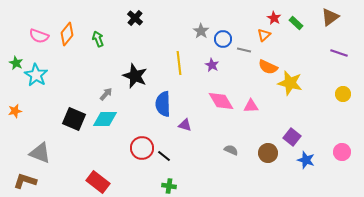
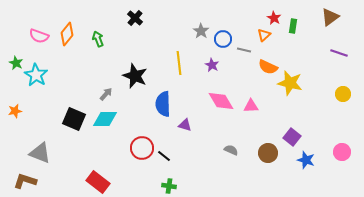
green rectangle: moved 3 px left, 3 px down; rotated 56 degrees clockwise
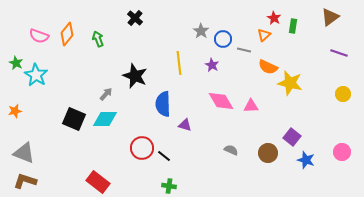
gray triangle: moved 16 px left
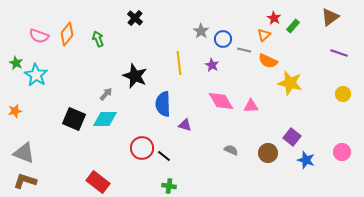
green rectangle: rotated 32 degrees clockwise
orange semicircle: moved 6 px up
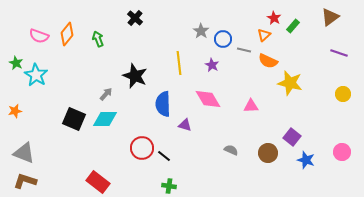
pink diamond: moved 13 px left, 2 px up
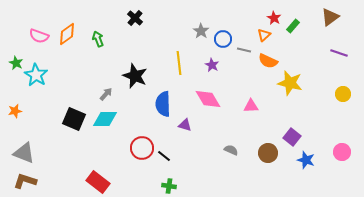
orange diamond: rotated 15 degrees clockwise
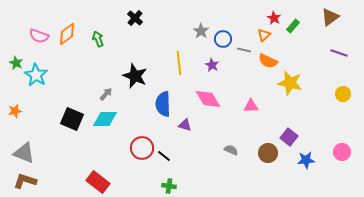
black square: moved 2 px left
purple square: moved 3 px left
blue star: rotated 24 degrees counterclockwise
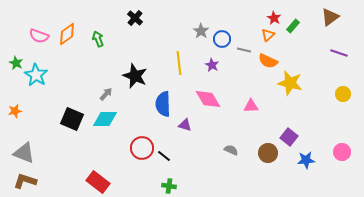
orange triangle: moved 4 px right
blue circle: moved 1 px left
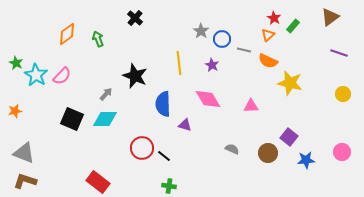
pink semicircle: moved 23 px right, 40 px down; rotated 66 degrees counterclockwise
gray semicircle: moved 1 px right, 1 px up
